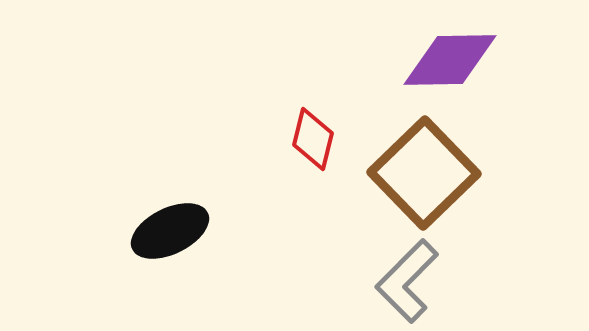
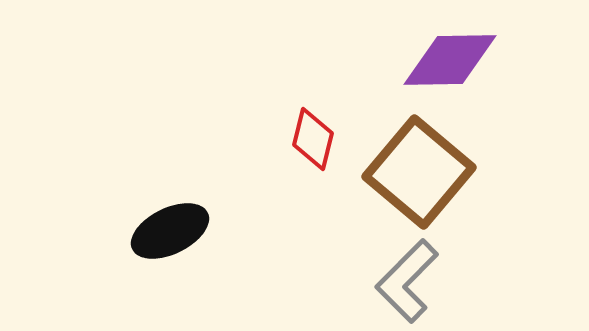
brown square: moved 5 px left, 1 px up; rotated 6 degrees counterclockwise
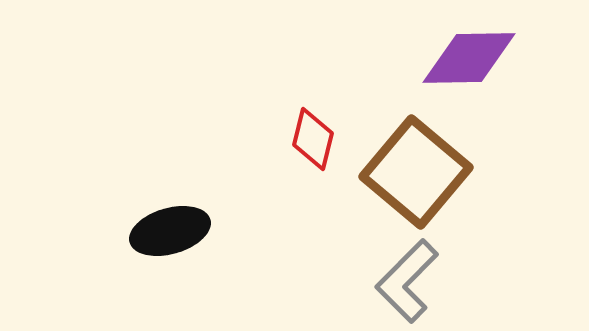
purple diamond: moved 19 px right, 2 px up
brown square: moved 3 px left
black ellipse: rotated 10 degrees clockwise
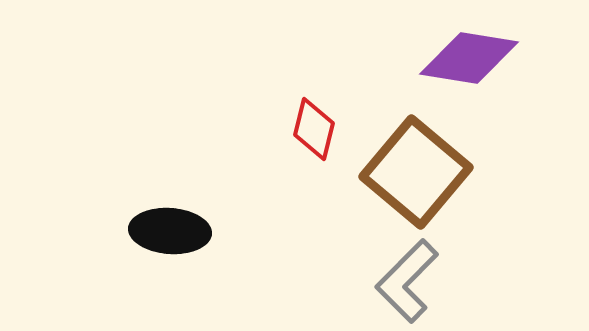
purple diamond: rotated 10 degrees clockwise
red diamond: moved 1 px right, 10 px up
black ellipse: rotated 20 degrees clockwise
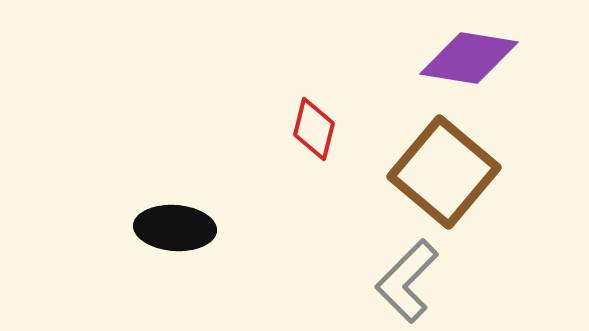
brown square: moved 28 px right
black ellipse: moved 5 px right, 3 px up
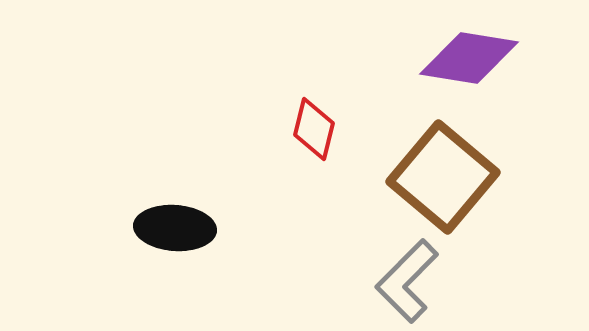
brown square: moved 1 px left, 5 px down
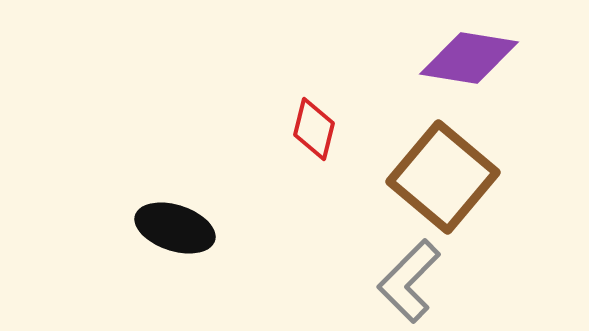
black ellipse: rotated 14 degrees clockwise
gray L-shape: moved 2 px right
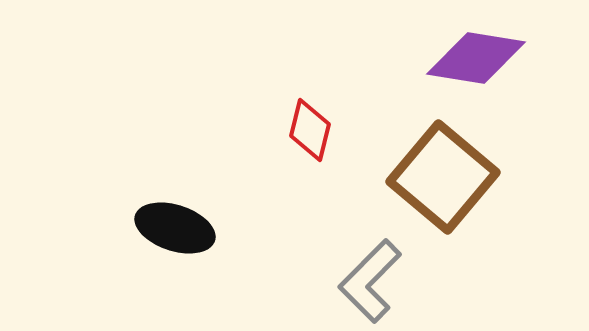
purple diamond: moved 7 px right
red diamond: moved 4 px left, 1 px down
gray L-shape: moved 39 px left
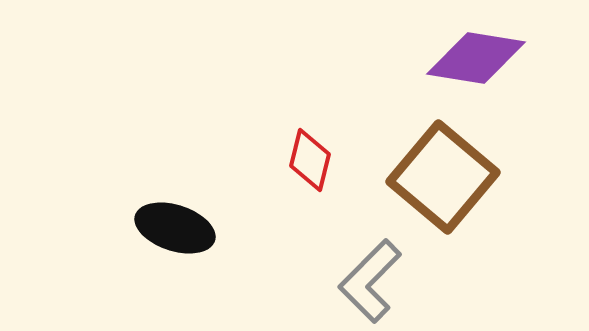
red diamond: moved 30 px down
